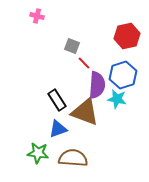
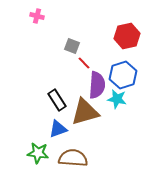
brown triangle: rotated 36 degrees counterclockwise
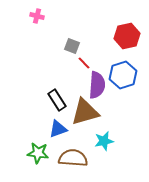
cyan star: moved 13 px left, 42 px down; rotated 24 degrees counterclockwise
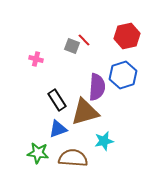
pink cross: moved 1 px left, 43 px down
red line: moved 23 px up
purple semicircle: moved 2 px down
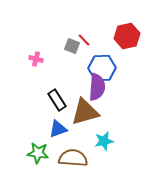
blue hexagon: moved 21 px left, 7 px up; rotated 16 degrees clockwise
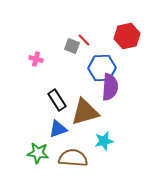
purple semicircle: moved 13 px right
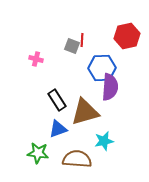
red line: moved 2 px left; rotated 48 degrees clockwise
brown semicircle: moved 4 px right, 1 px down
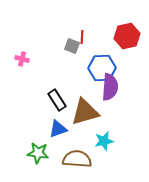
red line: moved 3 px up
pink cross: moved 14 px left
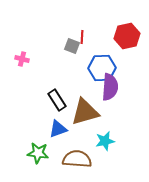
cyan star: moved 1 px right
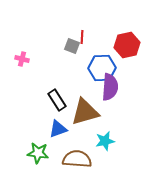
red hexagon: moved 9 px down
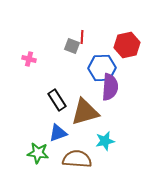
pink cross: moved 7 px right
blue triangle: moved 4 px down
